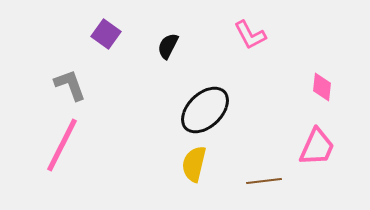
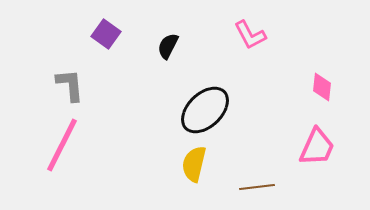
gray L-shape: rotated 15 degrees clockwise
brown line: moved 7 px left, 6 px down
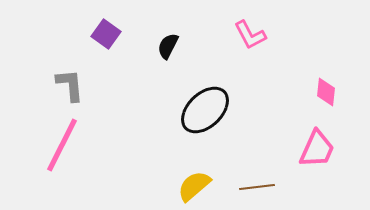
pink diamond: moved 4 px right, 5 px down
pink trapezoid: moved 2 px down
yellow semicircle: moved 22 px down; rotated 36 degrees clockwise
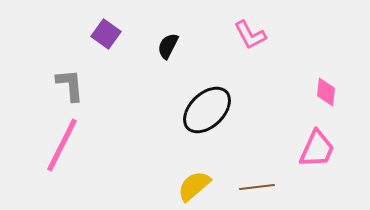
black ellipse: moved 2 px right
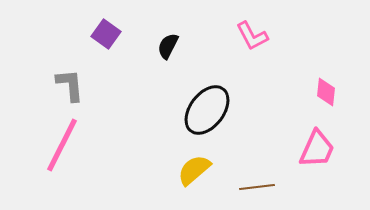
pink L-shape: moved 2 px right, 1 px down
black ellipse: rotated 9 degrees counterclockwise
yellow semicircle: moved 16 px up
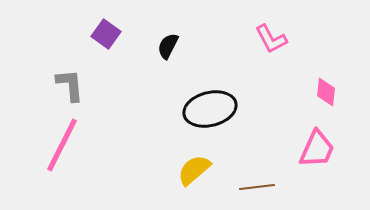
pink L-shape: moved 19 px right, 3 px down
black ellipse: moved 3 px right, 1 px up; rotated 39 degrees clockwise
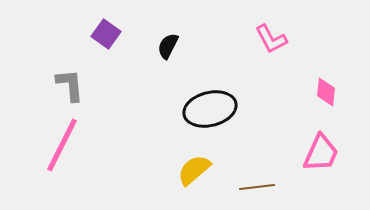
pink trapezoid: moved 4 px right, 4 px down
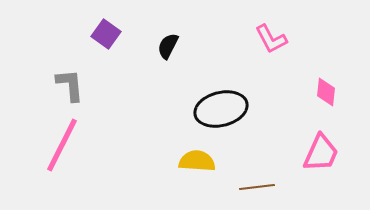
black ellipse: moved 11 px right
yellow semicircle: moved 3 px right, 9 px up; rotated 45 degrees clockwise
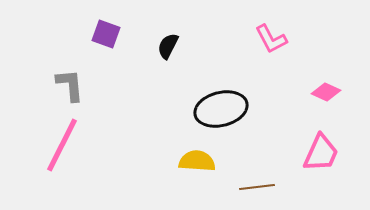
purple square: rotated 16 degrees counterclockwise
pink diamond: rotated 72 degrees counterclockwise
